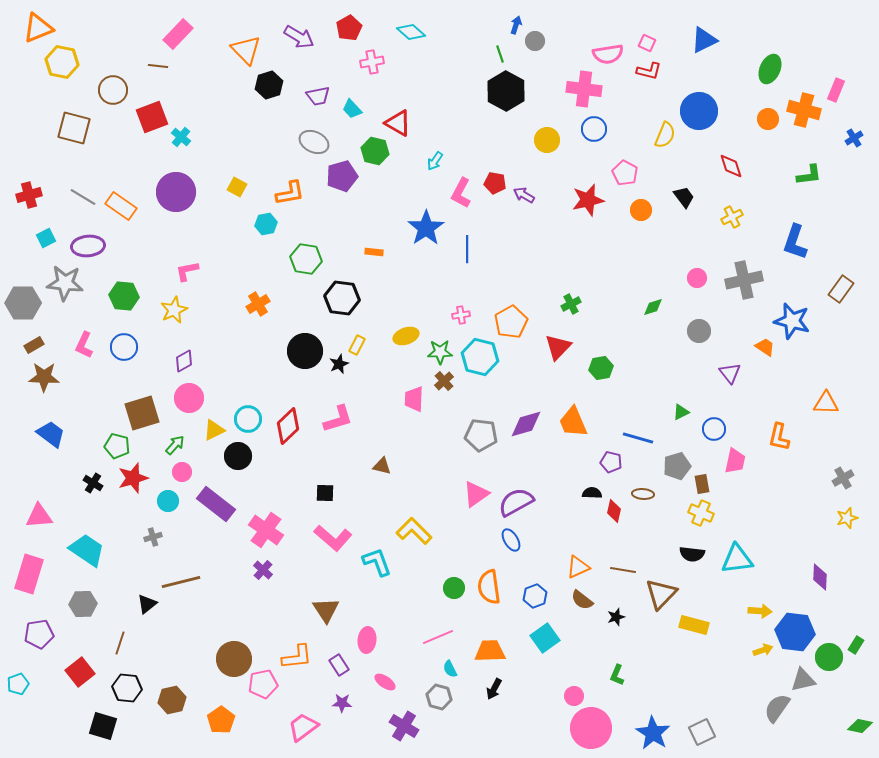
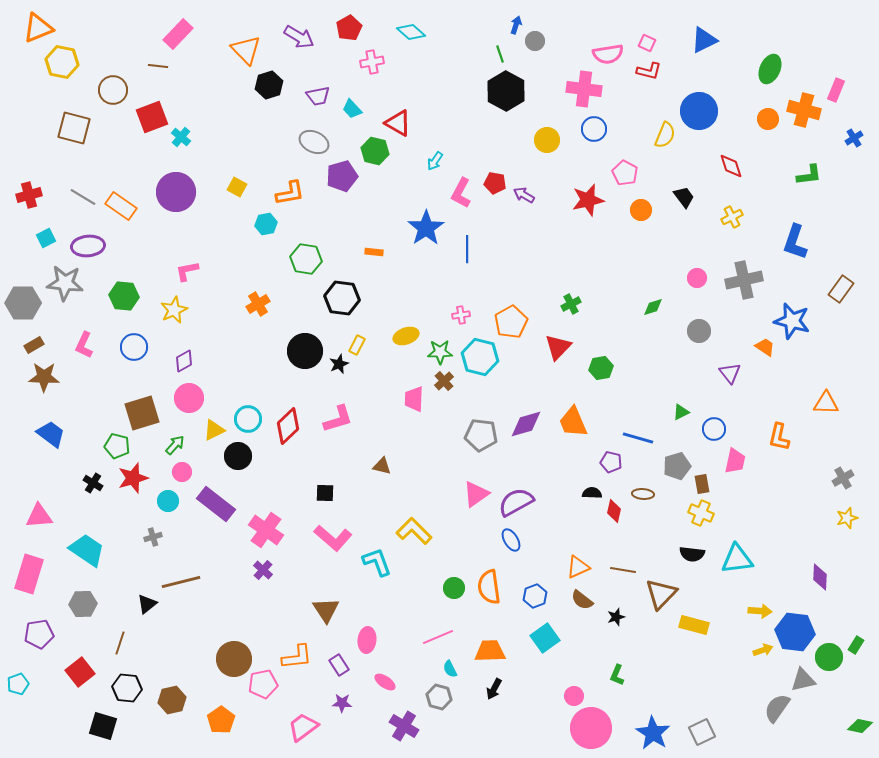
blue circle at (124, 347): moved 10 px right
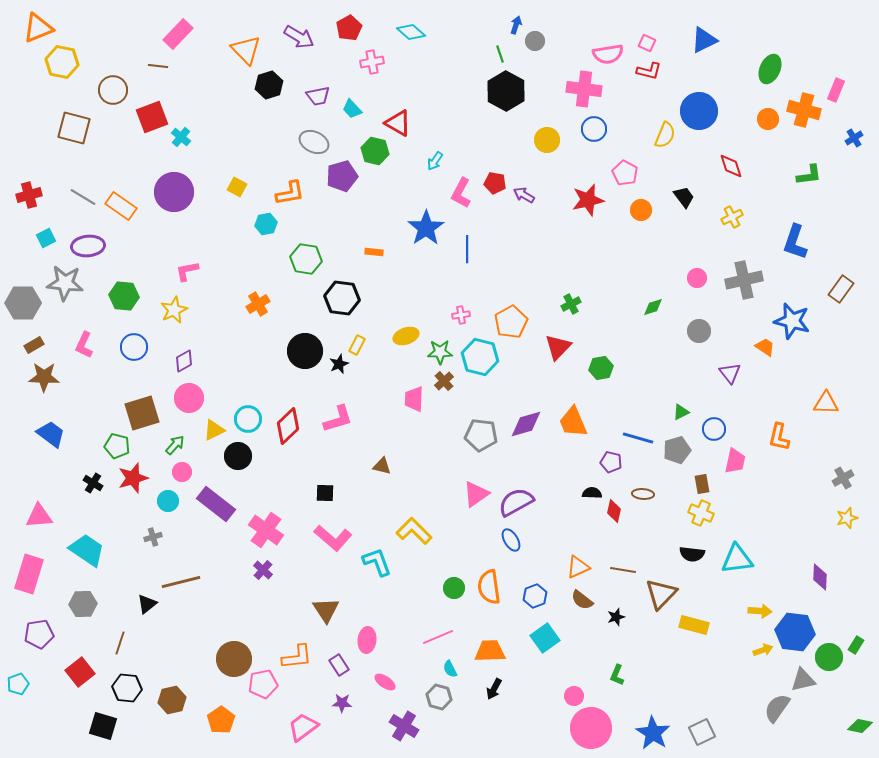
purple circle at (176, 192): moved 2 px left
gray pentagon at (677, 466): moved 16 px up
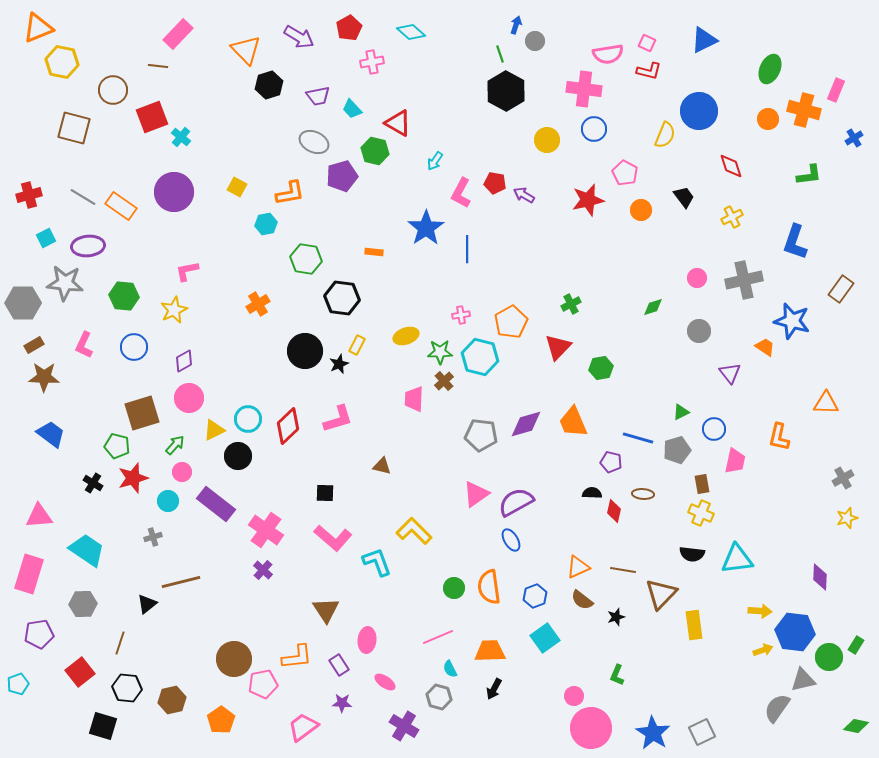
yellow rectangle at (694, 625): rotated 68 degrees clockwise
green diamond at (860, 726): moved 4 px left
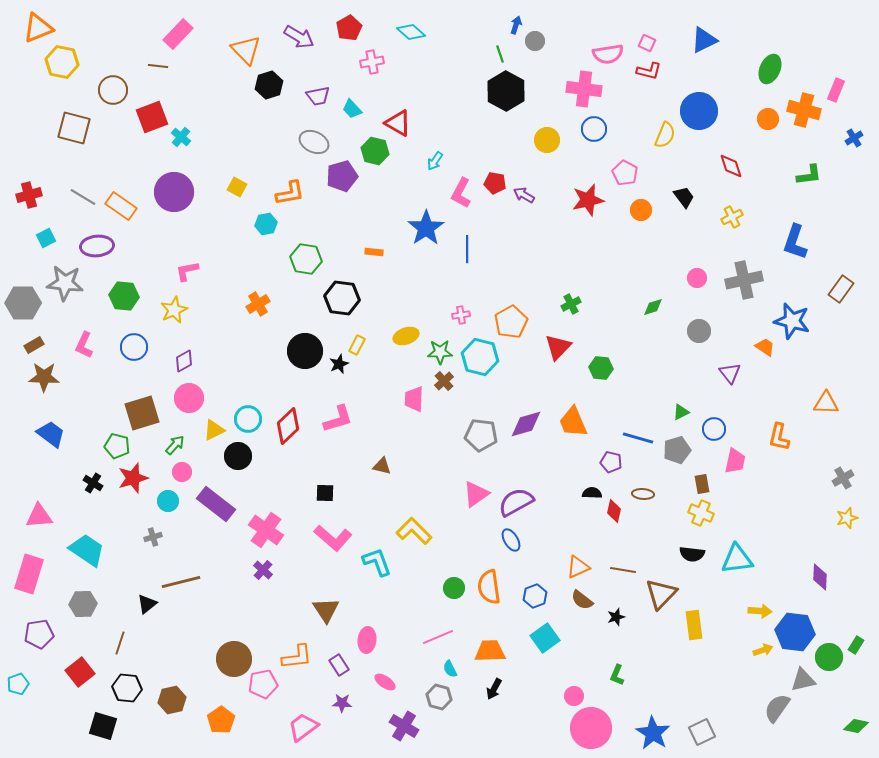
purple ellipse at (88, 246): moved 9 px right
green hexagon at (601, 368): rotated 15 degrees clockwise
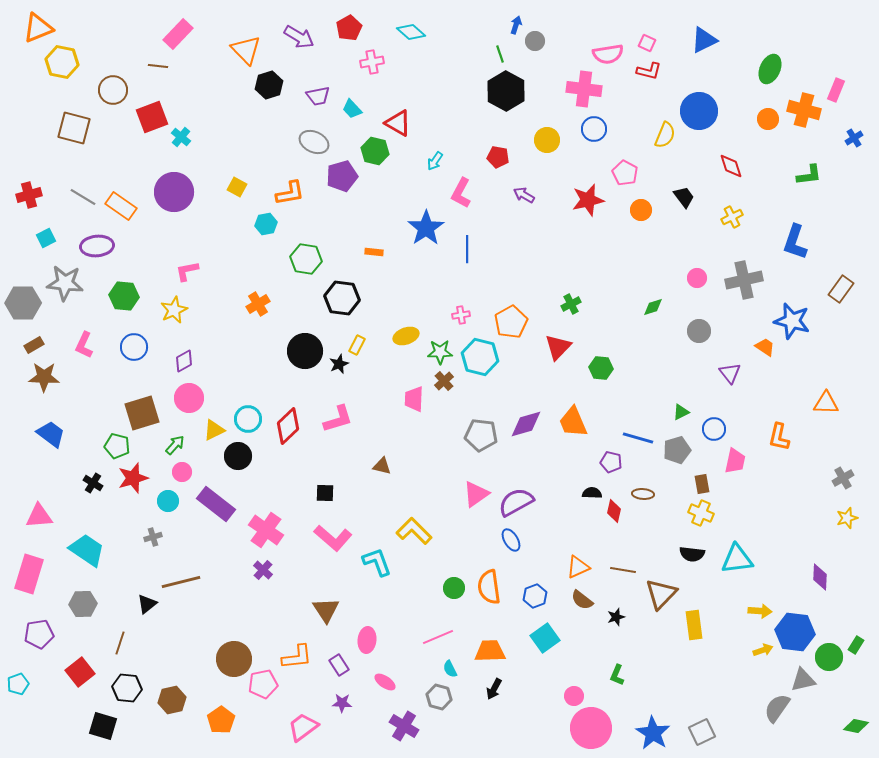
red pentagon at (495, 183): moved 3 px right, 26 px up
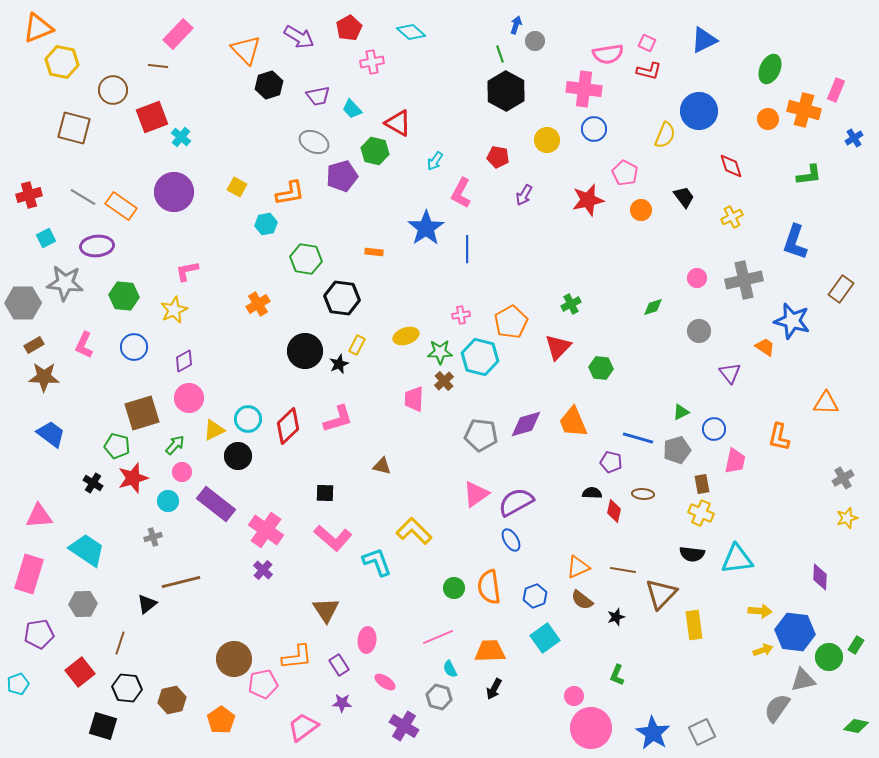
purple arrow at (524, 195): rotated 90 degrees counterclockwise
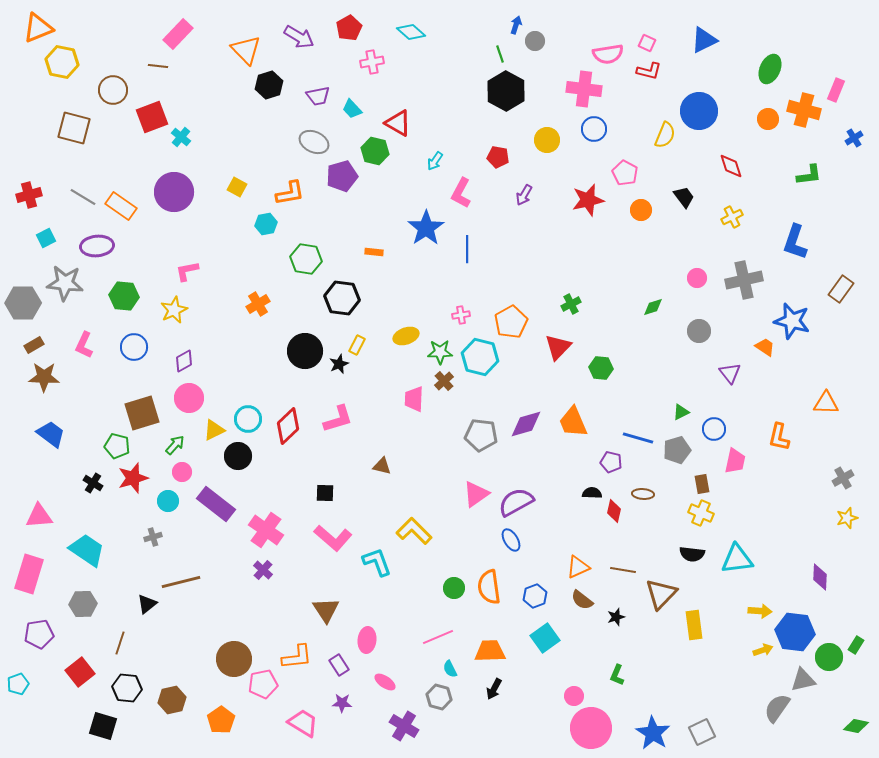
pink trapezoid at (303, 727): moved 4 px up; rotated 68 degrees clockwise
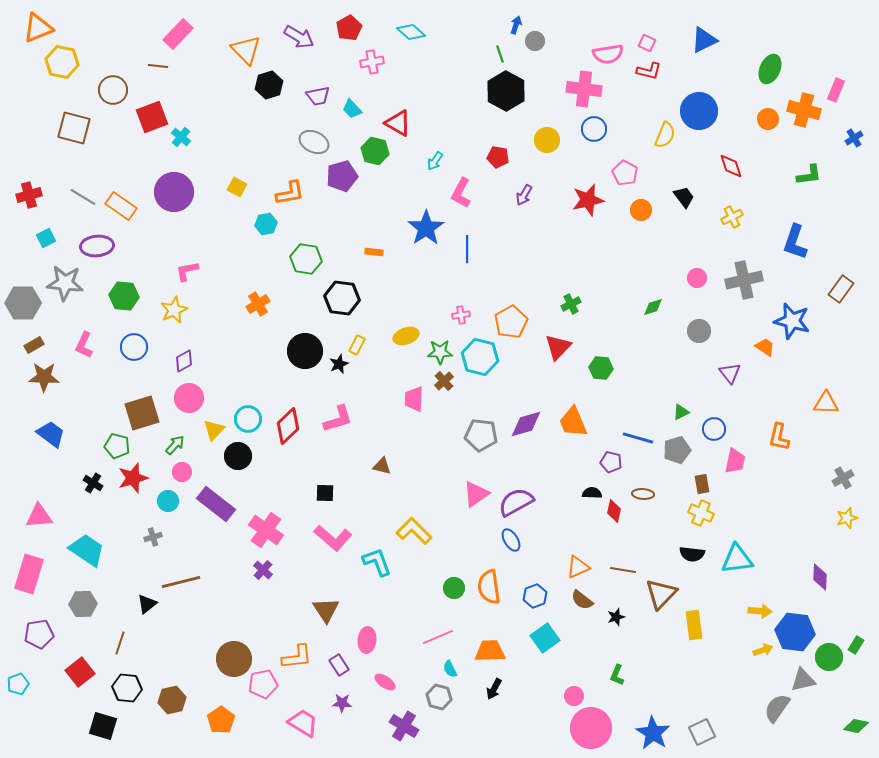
yellow triangle at (214, 430): rotated 20 degrees counterclockwise
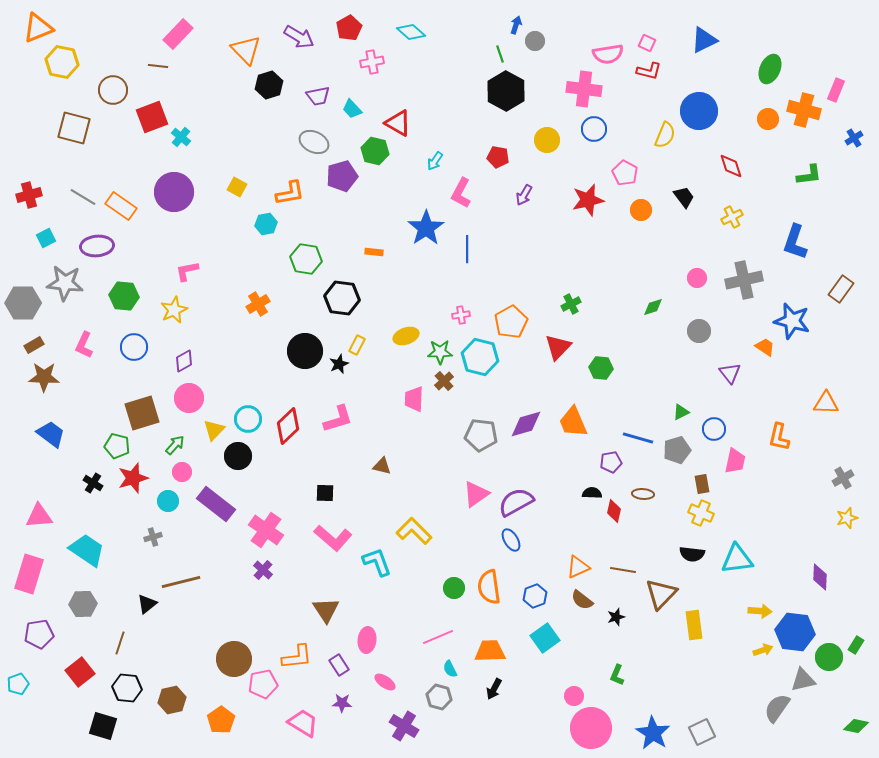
purple pentagon at (611, 462): rotated 25 degrees counterclockwise
